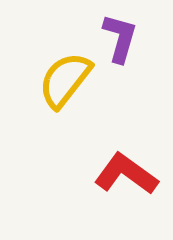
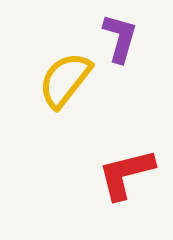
red L-shape: rotated 50 degrees counterclockwise
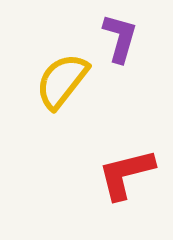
yellow semicircle: moved 3 px left, 1 px down
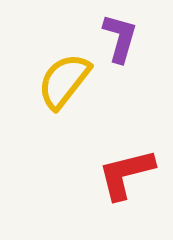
yellow semicircle: moved 2 px right
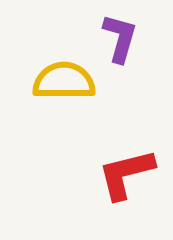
yellow semicircle: rotated 52 degrees clockwise
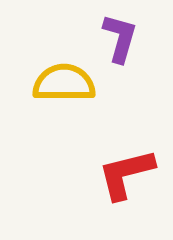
yellow semicircle: moved 2 px down
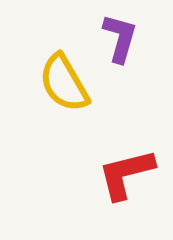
yellow semicircle: rotated 120 degrees counterclockwise
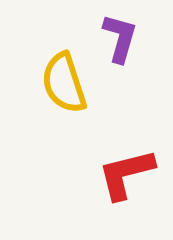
yellow semicircle: rotated 12 degrees clockwise
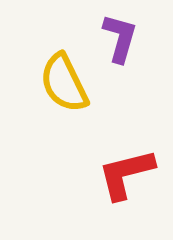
yellow semicircle: rotated 8 degrees counterclockwise
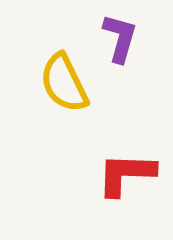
red L-shape: rotated 16 degrees clockwise
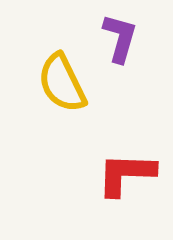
yellow semicircle: moved 2 px left
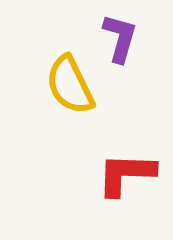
yellow semicircle: moved 8 px right, 2 px down
